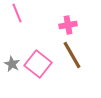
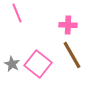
pink cross: rotated 12 degrees clockwise
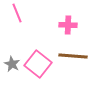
brown line: moved 1 px right, 1 px down; rotated 56 degrees counterclockwise
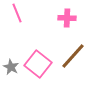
pink cross: moved 1 px left, 7 px up
brown line: rotated 52 degrees counterclockwise
gray star: moved 1 px left, 3 px down
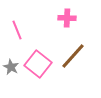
pink line: moved 17 px down
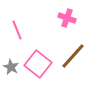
pink cross: rotated 18 degrees clockwise
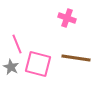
pink line: moved 14 px down
brown line: moved 3 px right, 2 px down; rotated 56 degrees clockwise
pink square: rotated 24 degrees counterclockwise
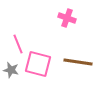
pink line: moved 1 px right
brown line: moved 2 px right, 4 px down
gray star: moved 3 px down; rotated 14 degrees counterclockwise
